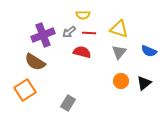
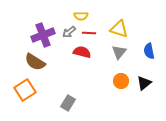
yellow semicircle: moved 2 px left, 1 px down
blue semicircle: rotated 56 degrees clockwise
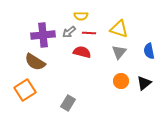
purple cross: rotated 15 degrees clockwise
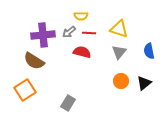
brown semicircle: moved 1 px left, 1 px up
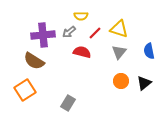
red line: moved 6 px right; rotated 48 degrees counterclockwise
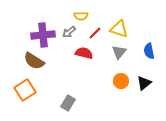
red semicircle: moved 2 px right, 1 px down
